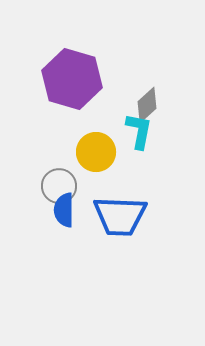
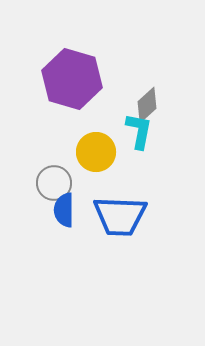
gray circle: moved 5 px left, 3 px up
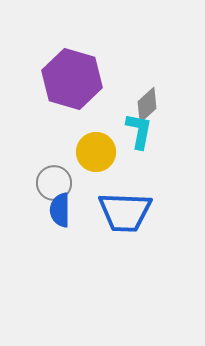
blue semicircle: moved 4 px left
blue trapezoid: moved 5 px right, 4 px up
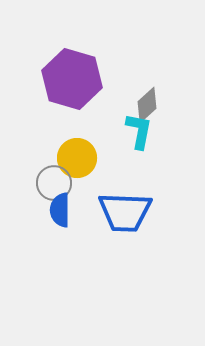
yellow circle: moved 19 px left, 6 px down
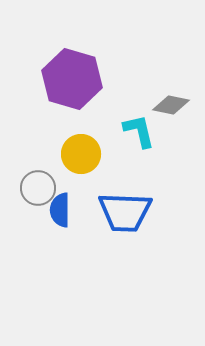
gray diamond: moved 24 px right; rotated 54 degrees clockwise
cyan L-shape: rotated 24 degrees counterclockwise
yellow circle: moved 4 px right, 4 px up
gray circle: moved 16 px left, 5 px down
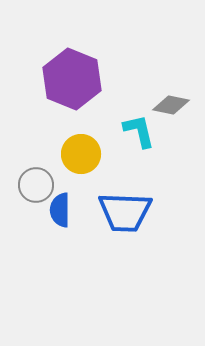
purple hexagon: rotated 6 degrees clockwise
gray circle: moved 2 px left, 3 px up
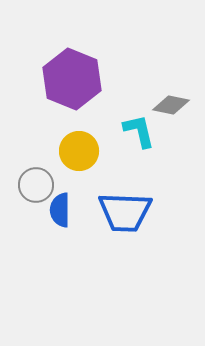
yellow circle: moved 2 px left, 3 px up
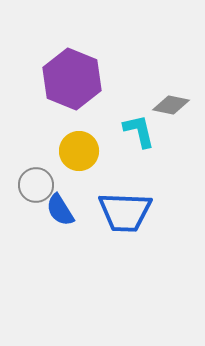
blue semicircle: rotated 32 degrees counterclockwise
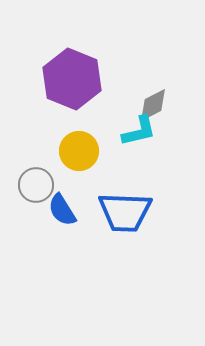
gray diamond: moved 18 px left; rotated 39 degrees counterclockwise
cyan L-shape: rotated 90 degrees clockwise
blue semicircle: moved 2 px right
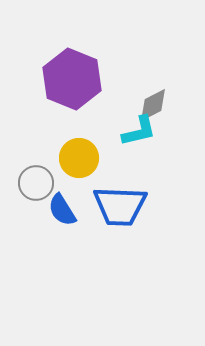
yellow circle: moved 7 px down
gray circle: moved 2 px up
blue trapezoid: moved 5 px left, 6 px up
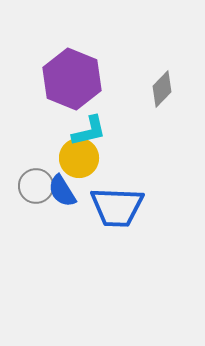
gray diamond: moved 9 px right, 16 px up; rotated 18 degrees counterclockwise
cyan L-shape: moved 50 px left
gray circle: moved 3 px down
blue trapezoid: moved 3 px left, 1 px down
blue semicircle: moved 19 px up
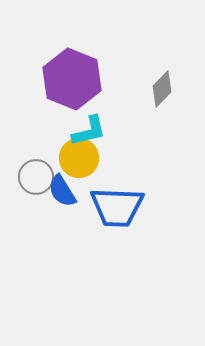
gray circle: moved 9 px up
